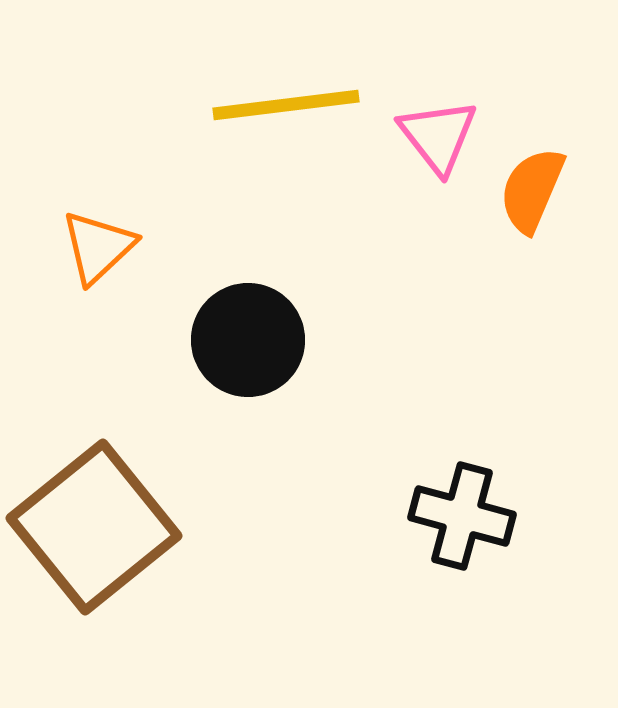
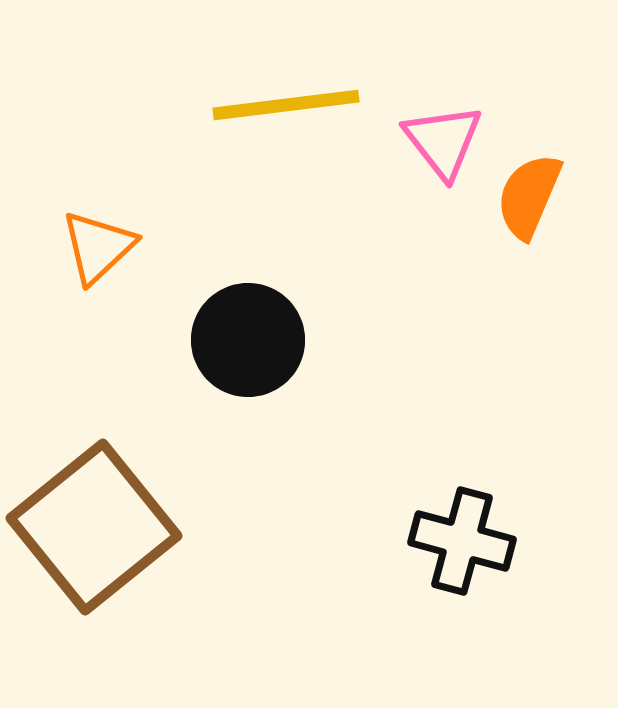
pink triangle: moved 5 px right, 5 px down
orange semicircle: moved 3 px left, 6 px down
black cross: moved 25 px down
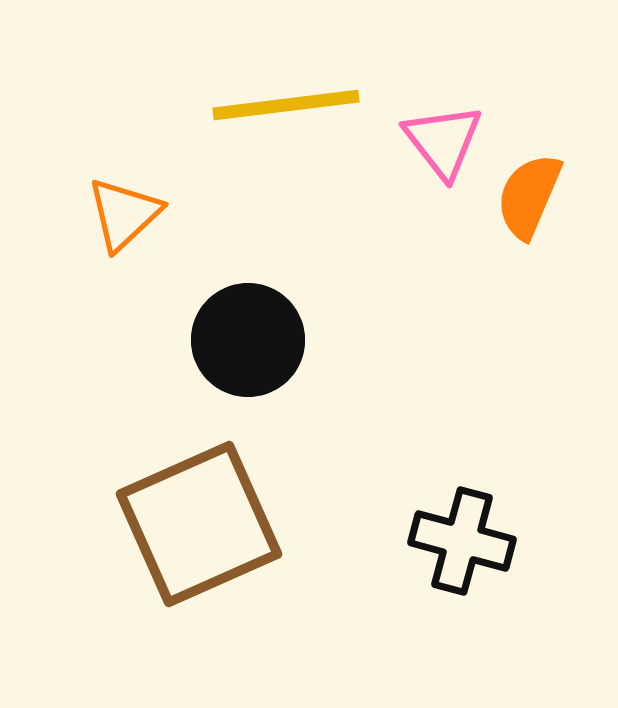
orange triangle: moved 26 px right, 33 px up
brown square: moved 105 px right, 3 px up; rotated 15 degrees clockwise
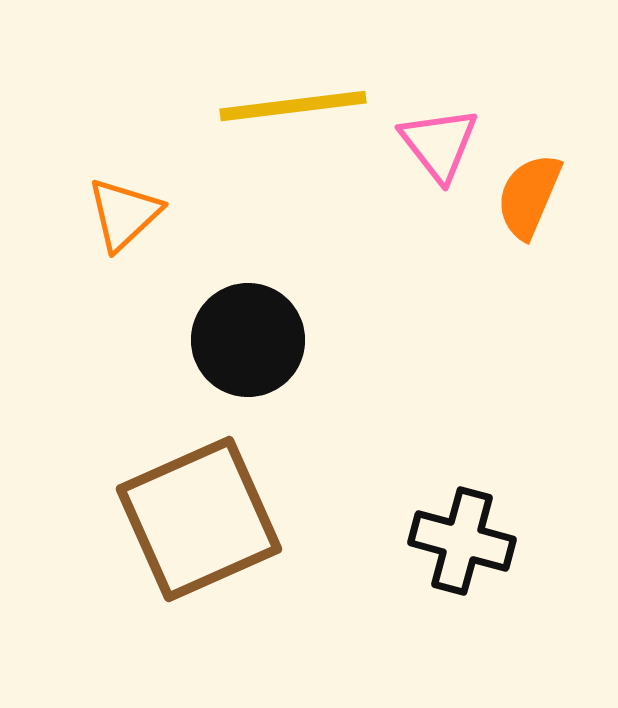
yellow line: moved 7 px right, 1 px down
pink triangle: moved 4 px left, 3 px down
brown square: moved 5 px up
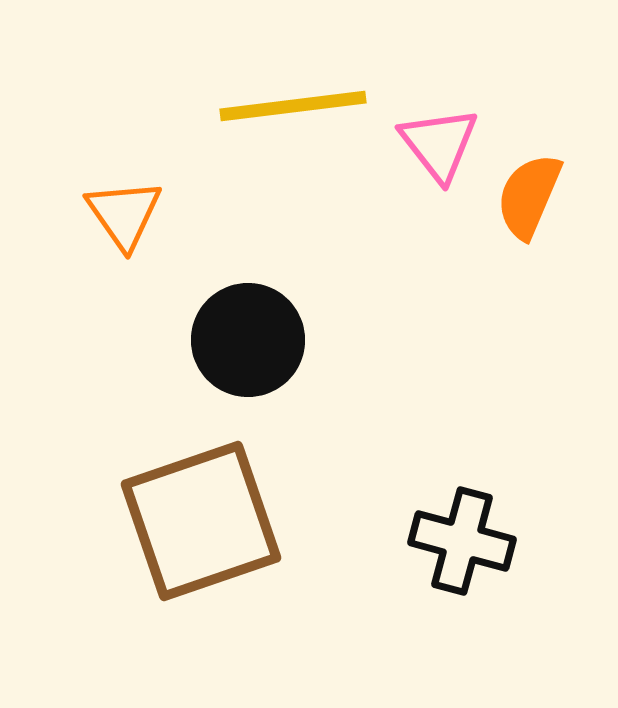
orange triangle: rotated 22 degrees counterclockwise
brown square: moved 2 px right, 2 px down; rotated 5 degrees clockwise
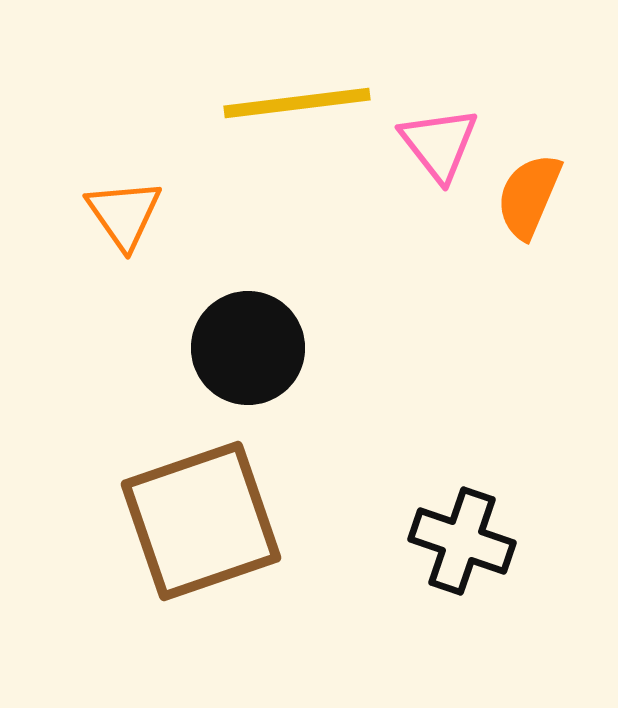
yellow line: moved 4 px right, 3 px up
black circle: moved 8 px down
black cross: rotated 4 degrees clockwise
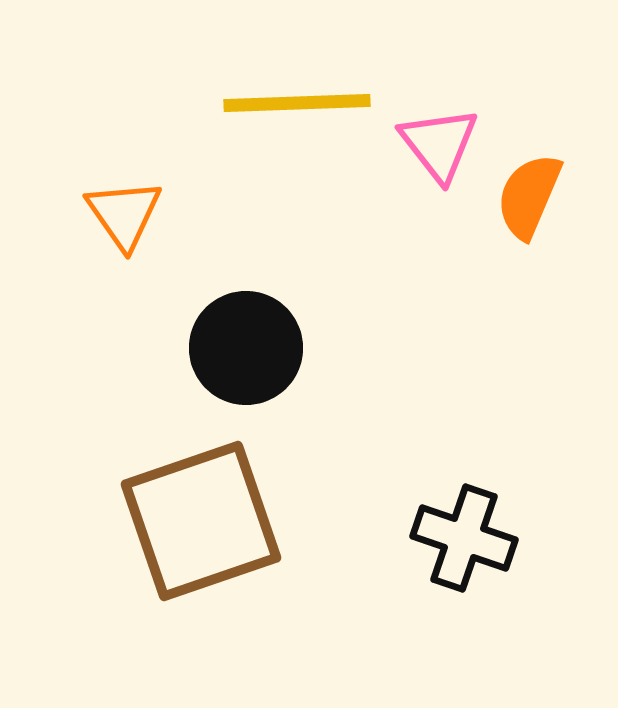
yellow line: rotated 5 degrees clockwise
black circle: moved 2 px left
black cross: moved 2 px right, 3 px up
